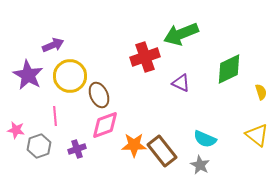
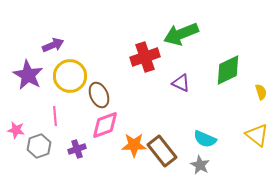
green diamond: moved 1 px left, 1 px down
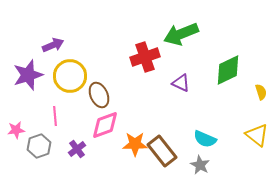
purple star: rotated 24 degrees clockwise
pink star: rotated 18 degrees counterclockwise
orange star: moved 1 px right, 1 px up
purple cross: rotated 18 degrees counterclockwise
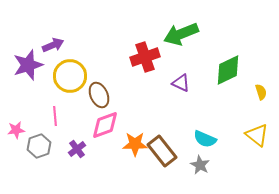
purple star: moved 10 px up
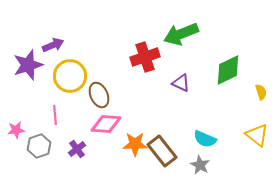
pink line: moved 1 px up
pink diamond: moved 1 px right, 1 px up; rotated 24 degrees clockwise
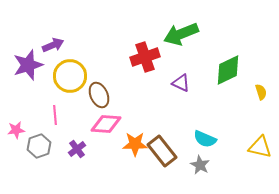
yellow triangle: moved 3 px right, 12 px down; rotated 25 degrees counterclockwise
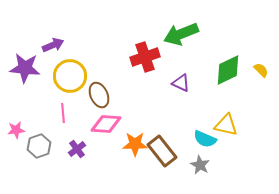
purple star: moved 3 px left, 3 px down; rotated 24 degrees clockwise
yellow semicircle: moved 22 px up; rotated 28 degrees counterclockwise
pink line: moved 8 px right, 2 px up
yellow triangle: moved 34 px left, 22 px up
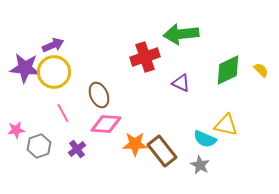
green arrow: rotated 16 degrees clockwise
yellow circle: moved 16 px left, 4 px up
pink line: rotated 24 degrees counterclockwise
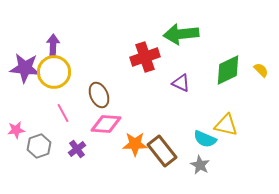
purple arrow: rotated 65 degrees counterclockwise
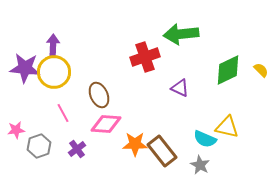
purple triangle: moved 1 px left, 5 px down
yellow triangle: moved 1 px right, 2 px down
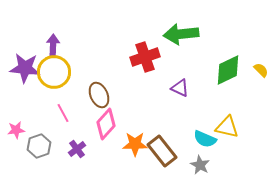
pink diamond: rotated 52 degrees counterclockwise
